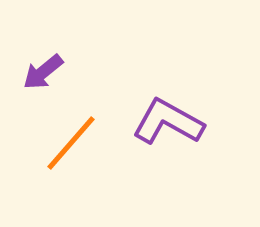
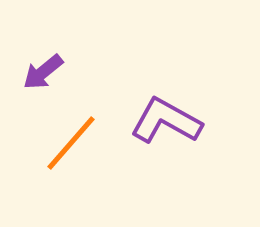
purple L-shape: moved 2 px left, 1 px up
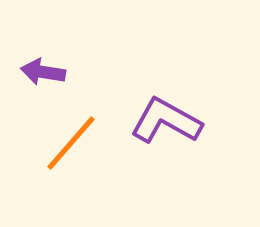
purple arrow: rotated 48 degrees clockwise
